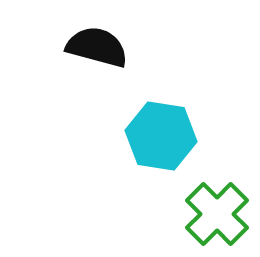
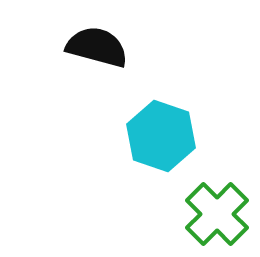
cyan hexagon: rotated 10 degrees clockwise
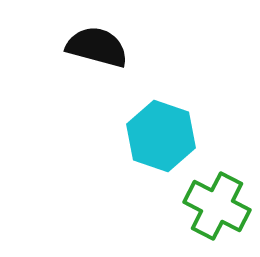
green cross: moved 8 px up; rotated 18 degrees counterclockwise
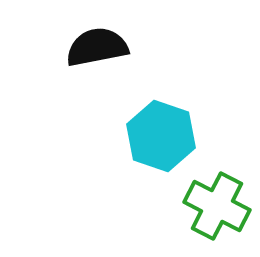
black semicircle: rotated 26 degrees counterclockwise
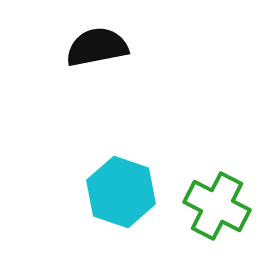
cyan hexagon: moved 40 px left, 56 px down
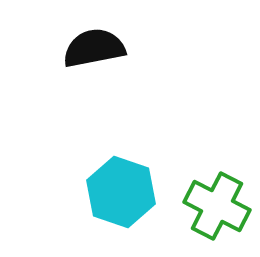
black semicircle: moved 3 px left, 1 px down
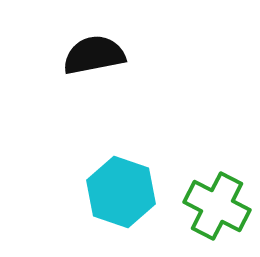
black semicircle: moved 7 px down
